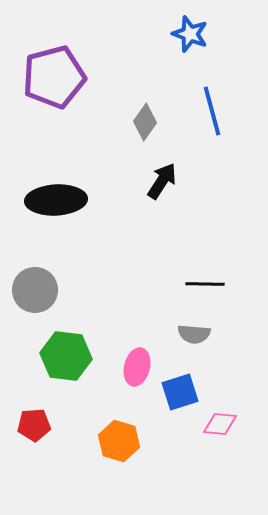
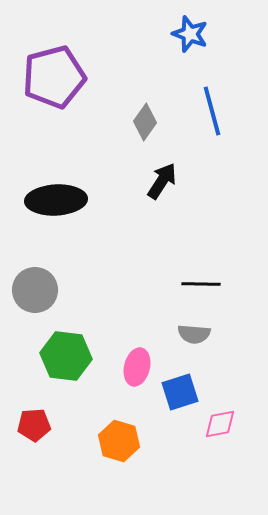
black line: moved 4 px left
pink diamond: rotated 16 degrees counterclockwise
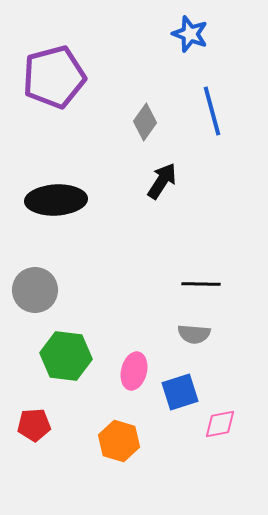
pink ellipse: moved 3 px left, 4 px down
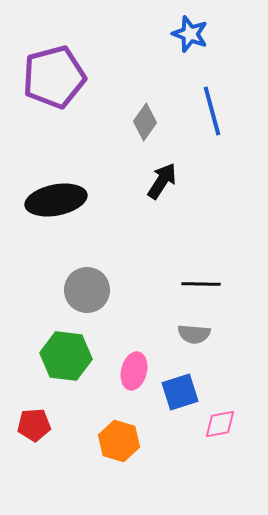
black ellipse: rotated 8 degrees counterclockwise
gray circle: moved 52 px right
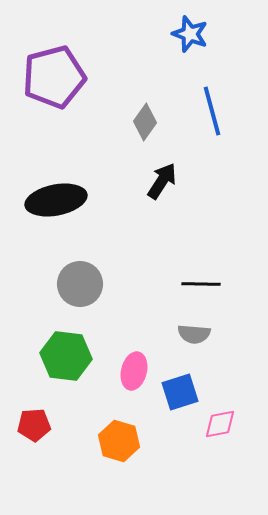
gray circle: moved 7 px left, 6 px up
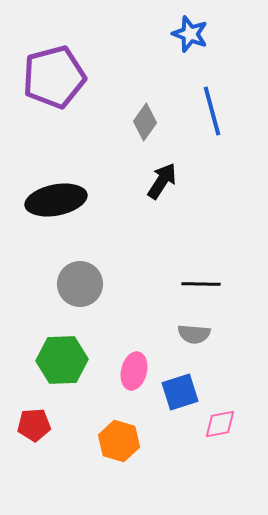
green hexagon: moved 4 px left, 4 px down; rotated 9 degrees counterclockwise
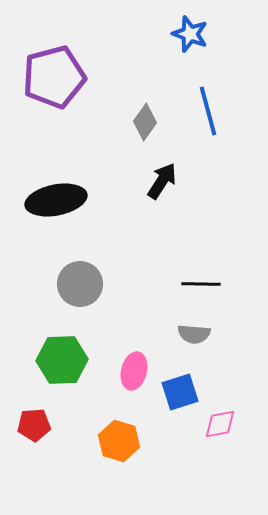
blue line: moved 4 px left
